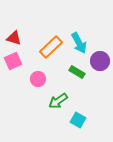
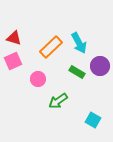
purple circle: moved 5 px down
cyan square: moved 15 px right
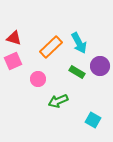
green arrow: rotated 12 degrees clockwise
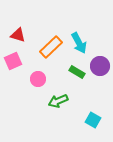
red triangle: moved 4 px right, 3 px up
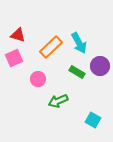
pink square: moved 1 px right, 3 px up
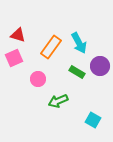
orange rectangle: rotated 10 degrees counterclockwise
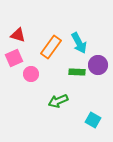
purple circle: moved 2 px left, 1 px up
green rectangle: rotated 28 degrees counterclockwise
pink circle: moved 7 px left, 5 px up
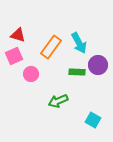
pink square: moved 2 px up
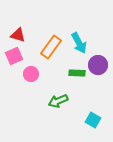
green rectangle: moved 1 px down
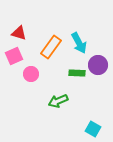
red triangle: moved 1 px right, 2 px up
cyan square: moved 9 px down
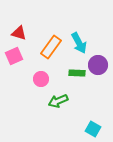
pink circle: moved 10 px right, 5 px down
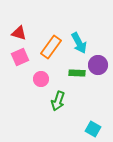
pink square: moved 6 px right, 1 px down
green arrow: rotated 48 degrees counterclockwise
